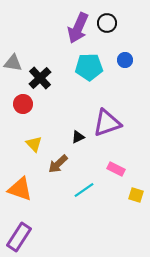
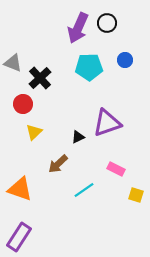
gray triangle: rotated 12 degrees clockwise
yellow triangle: moved 12 px up; rotated 30 degrees clockwise
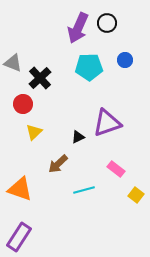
pink rectangle: rotated 12 degrees clockwise
cyan line: rotated 20 degrees clockwise
yellow square: rotated 21 degrees clockwise
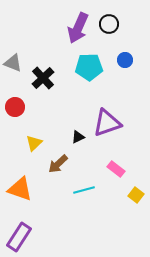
black circle: moved 2 px right, 1 px down
black cross: moved 3 px right
red circle: moved 8 px left, 3 px down
yellow triangle: moved 11 px down
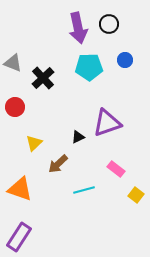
purple arrow: rotated 36 degrees counterclockwise
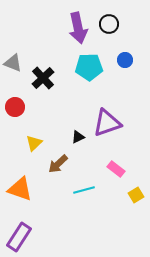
yellow square: rotated 21 degrees clockwise
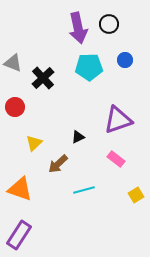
purple triangle: moved 11 px right, 3 px up
pink rectangle: moved 10 px up
purple rectangle: moved 2 px up
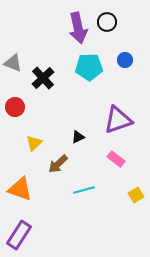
black circle: moved 2 px left, 2 px up
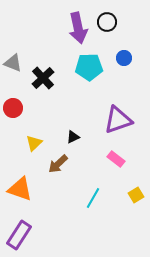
blue circle: moved 1 px left, 2 px up
red circle: moved 2 px left, 1 px down
black triangle: moved 5 px left
cyan line: moved 9 px right, 8 px down; rotated 45 degrees counterclockwise
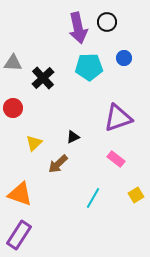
gray triangle: rotated 18 degrees counterclockwise
purple triangle: moved 2 px up
orange triangle: moved 5 px down
